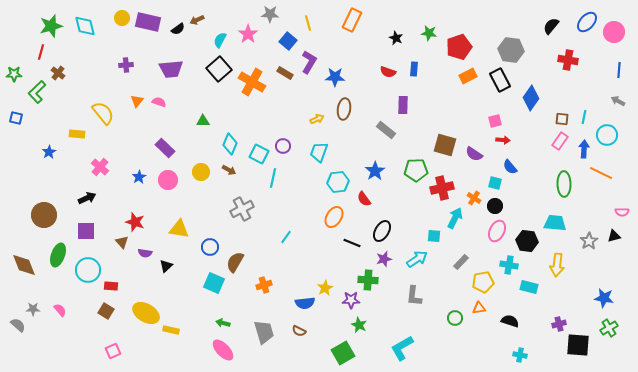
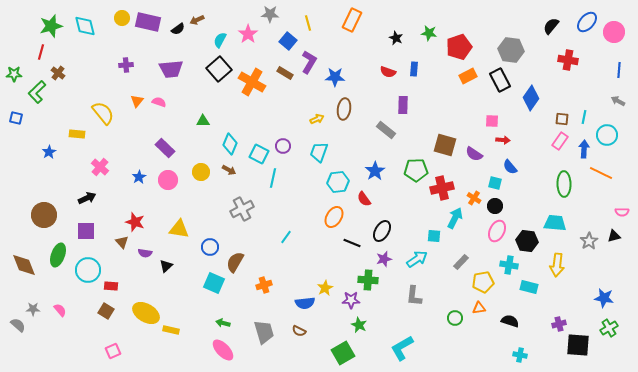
pink square at (495, 121): moved 3 px left; rotated 16 degrees clockwise
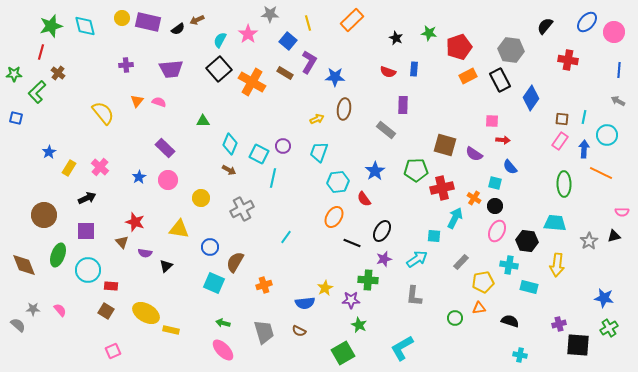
orange rectangle at (352, 20): rotated 20 degrees clockwise
black semicircle at (551, 26): moved 6 px left
yellow rectangle at (77, 134): moved 8 px left, 34 px down; rotated 63 degrees counterclockwise
yellow circle at (201, 172): moved 26 px down
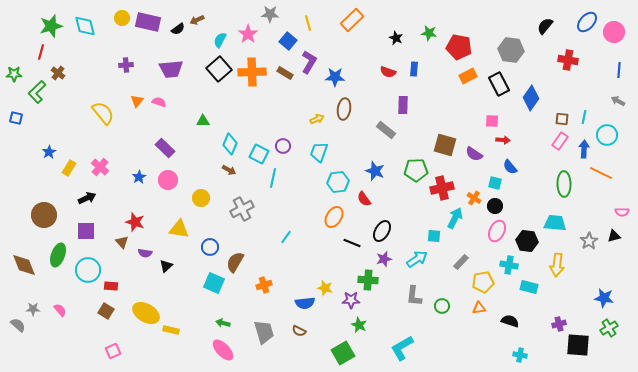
red pentagon at (459, 47): rotated 30 degrees clockwise
black rectangle at (500, 80): moved 1 px left, 4 px down
orange cross at (252, 82): moved 10 px up; rotated 32 degrees counterclockwise
blue star at (375, 171): rotated 18 degrees counterclockwise
yellow star at (325, 288): rotated 28 degrees counterclockwise
green circle at (455, 318): moved 13 px left, 12 px up
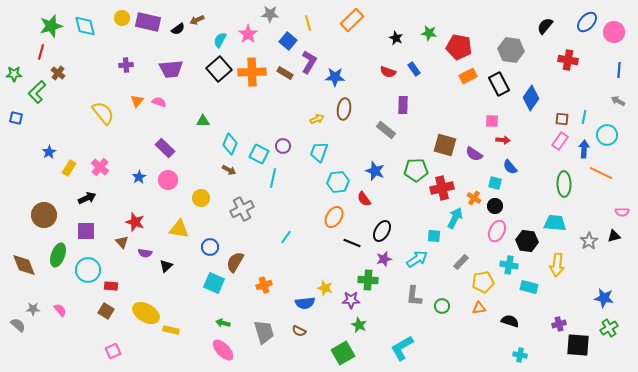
blue rectangle at (414, 69): rotated 40 degrees counterclockwise
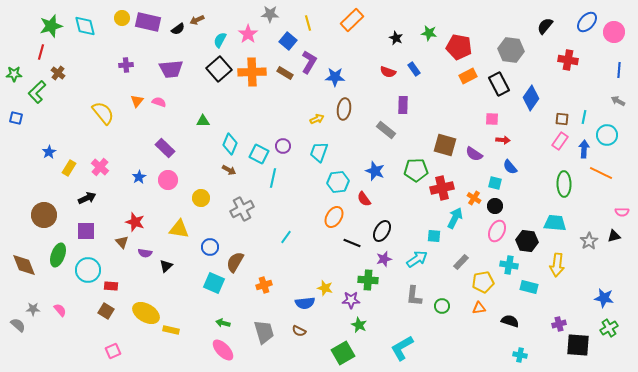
pink square at (492, 121): moved 2 px up
